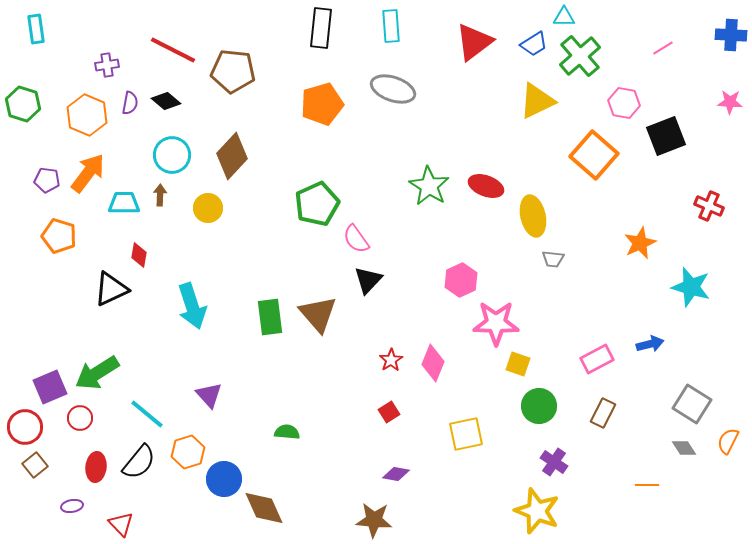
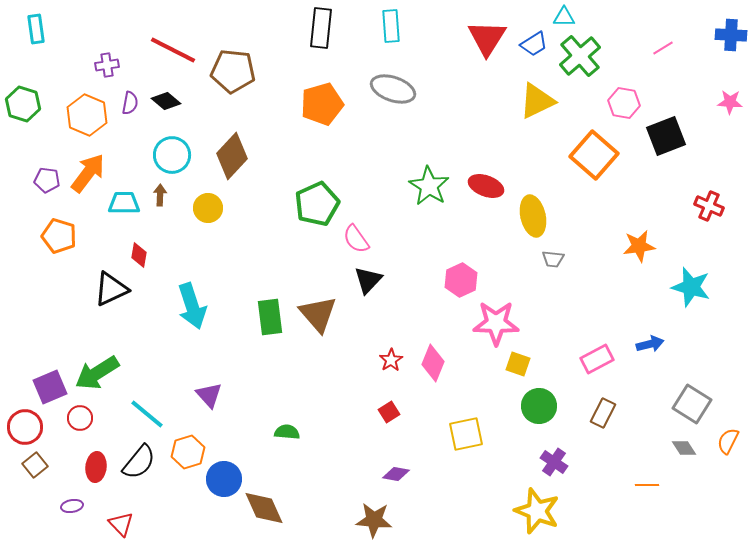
red triangle at (474, 42): moved 13 px right, 4 px up; rotated 21 degrees counterclockwise
orange star at (640, 243): moved 1 px left, 3 px down; rotated 16 degrees clockwise
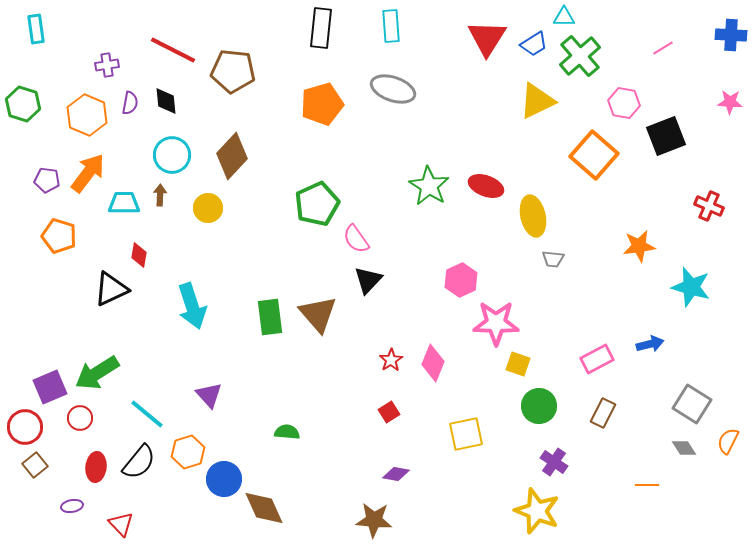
black diamond at (166, 101): rotated 44 degrees clockwise
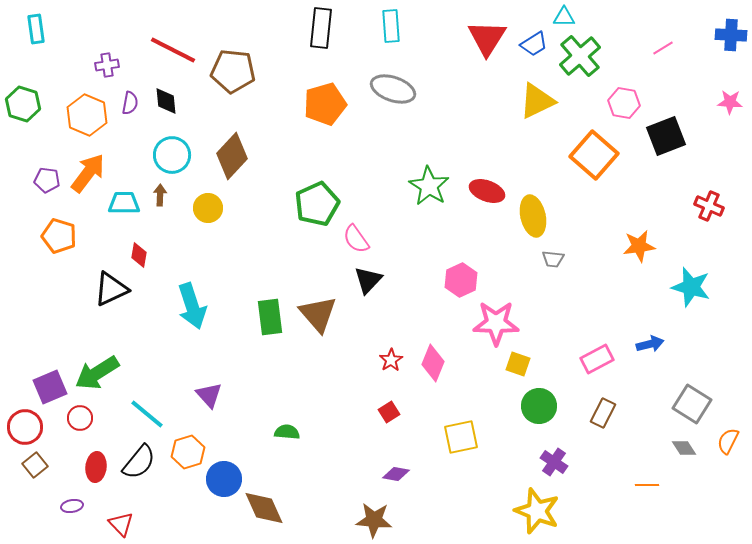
orange pentagon at (322, 104): moved 3 px right
red ellipse at (486, 186): moved 1 px right, 5 px down
yellow square at (466, 434): moved 5 px left, 3 px down
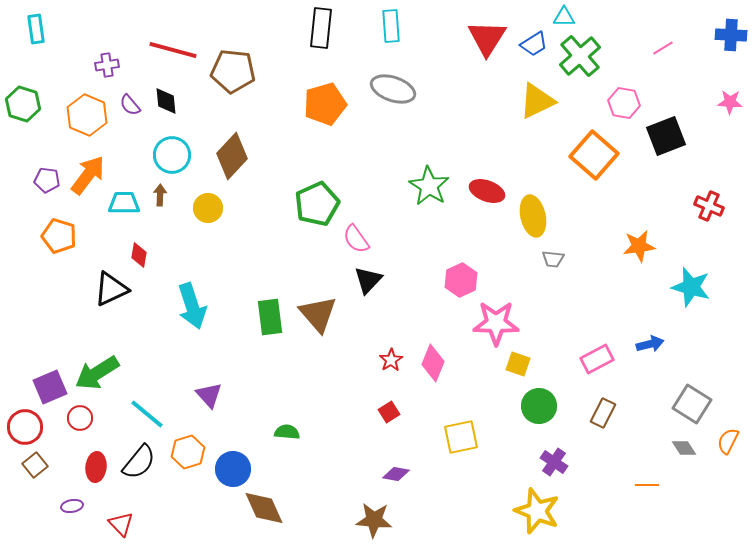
red line at (173, 50): rotated 12 degrees counterclockwise
purple semicircle at (130, 103): moved 2 px down; rotated 130 degrees clockwise
orange arrow at (88, 173): moved 2 px down
blue circle at (224, 479): moved 9 px right, 10 px up
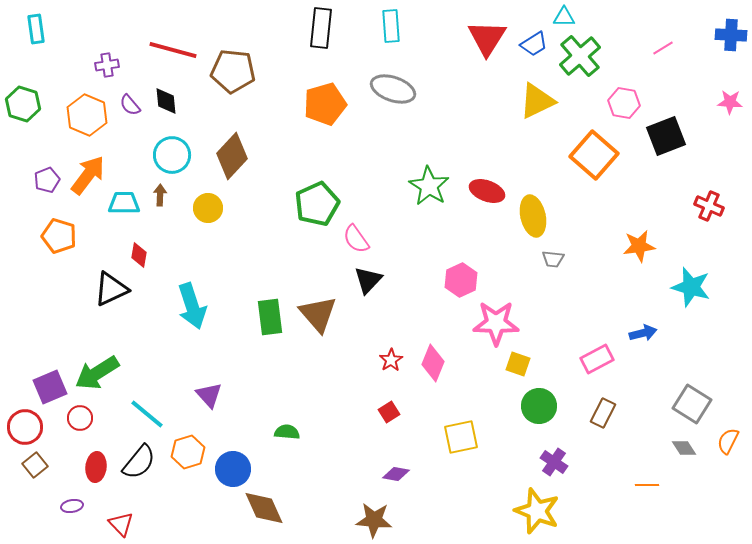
purple pentagon at (47, 180): rotated 30 degrees counterclockwise
blue arrow at (650, 344): moved 7 px left, 11 px up
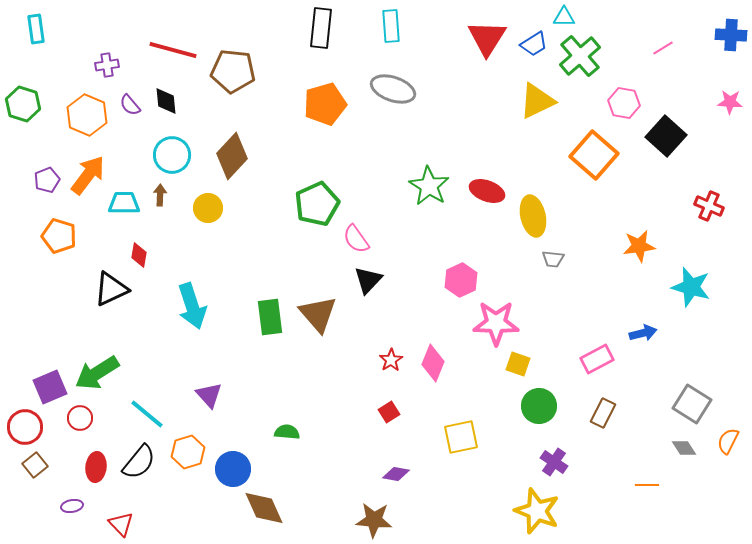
black square at (666, 136): rotated 27 degrees counterclockwise
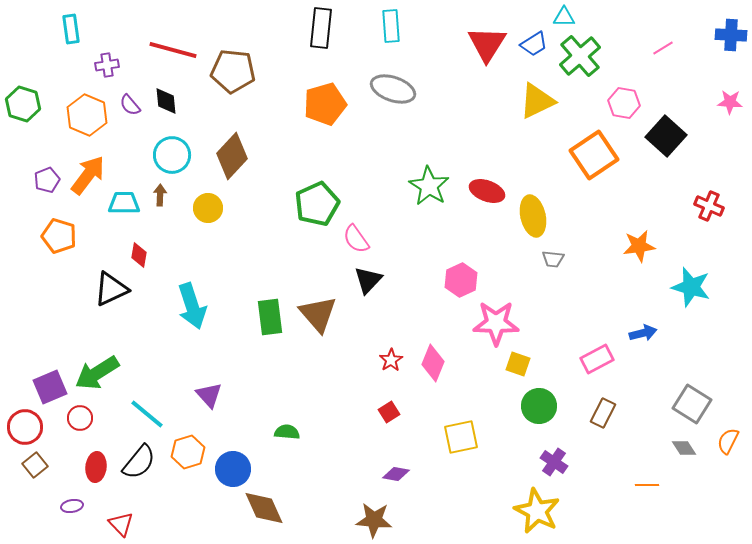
cyan rectangle at (36, 29): moved 35 px right
red triangle at (487, 38): moved 6 px down
orange square at (594, 155): rotated 15 degrees clockwise
yellow star at (537, 511): rotated 6 degrees clockwise
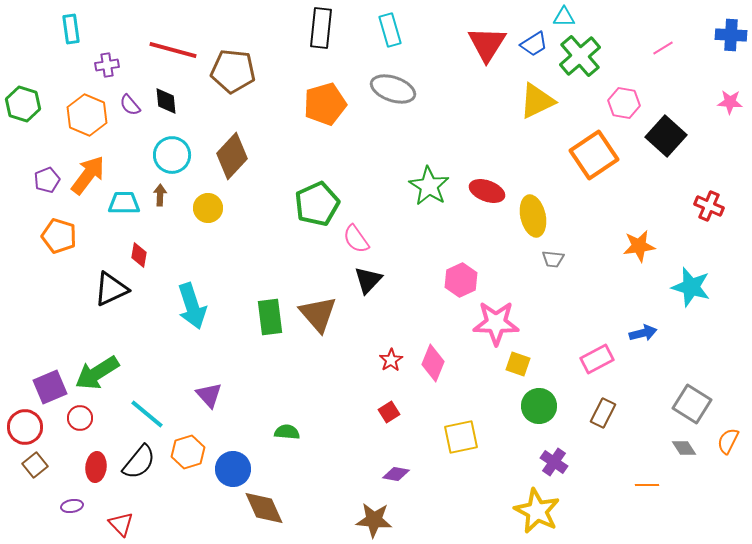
cyan rectangle at (391, 26): moved 1 px left, 4 px down; rotated 12 degrees counterclockwise
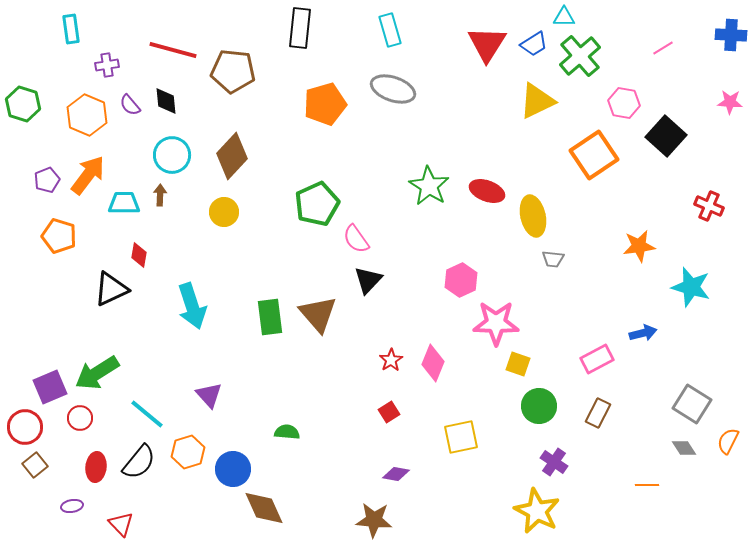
black rectangle at (321, 28): moved 21 px left
yellow circle at (208, 208): moved 16 px right, 4 px down
brown rectangle at (603, 413): moved 5 px left
